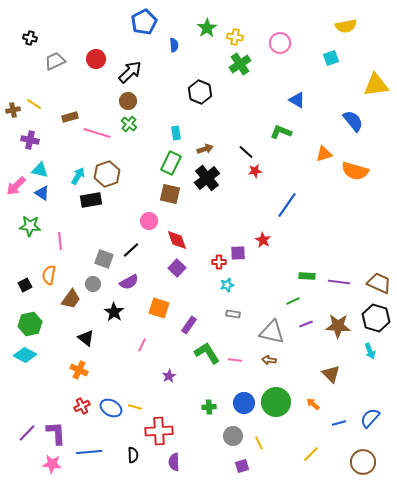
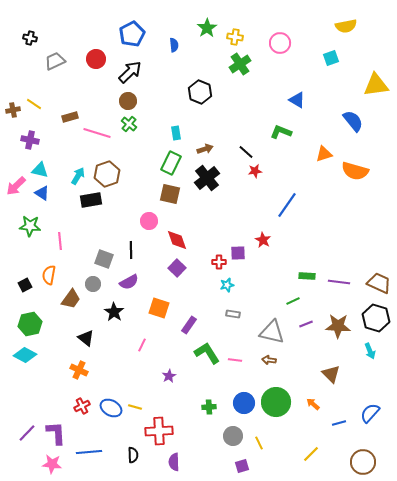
blue pentagon at (144, 22): moved 12 px left, 12 px down
black line at (131, 250): rotated 48 degrees counterclockwise
blue semicircle at (370, 418): moved 5 px up
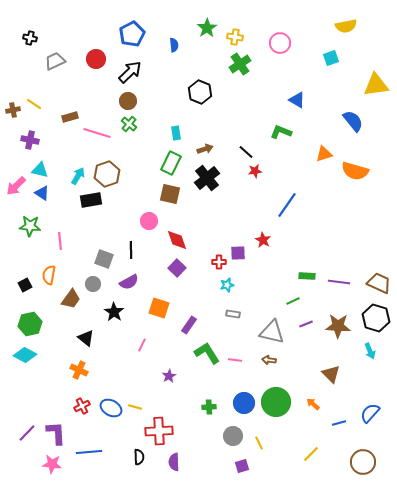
black semicircle at (133, 455): moved 6 px right, 2 px down
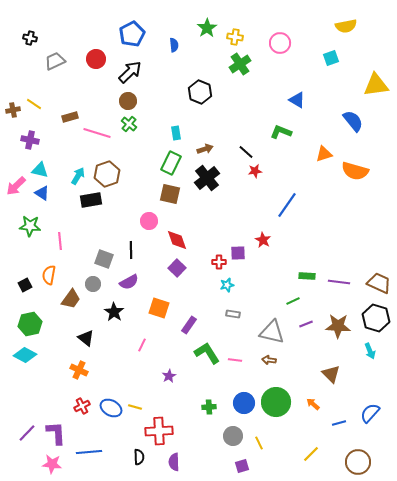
brown circle at (363, 462): moved 5 px left
